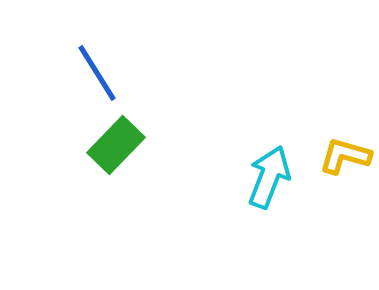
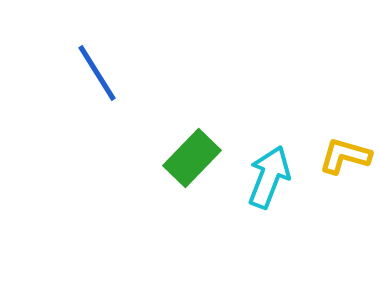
green rectangle: moved 76 px right, 13 px down
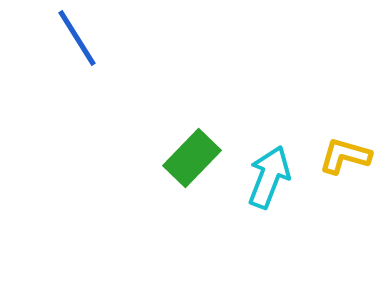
blue line: moved 20 px left, 35 px up
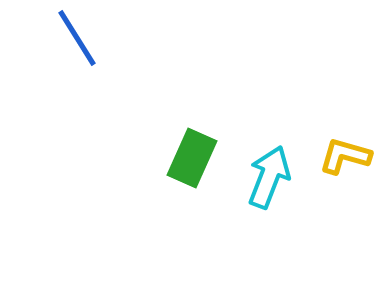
green rectangle: rotated 20 degrees counterclockwise
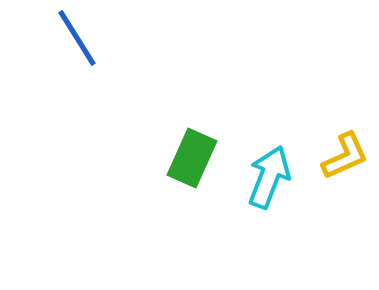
yellow L-shape: rotated 140 degrees clockwise
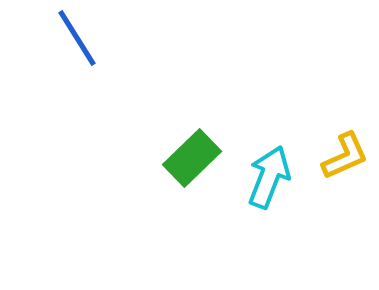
green rectangle: rotated 22 degrees clockwise
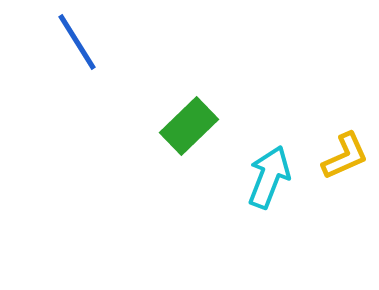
blue line: moved 4 px down
green rectangle: moved 3 px left, 32 px up
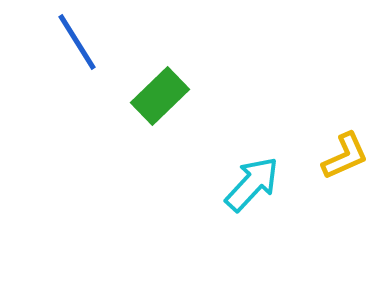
green rectangle: moved 29 px left, 30 px up
cyan arrow: moved 17 px left, 7 px down; rotated 22 degrees clockwise
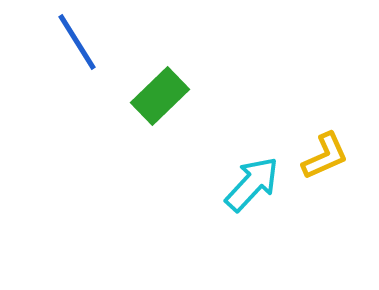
yellow L-shape: moved 20 px left
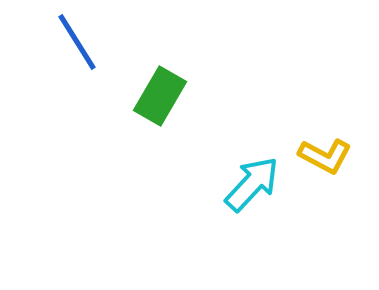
green rectangle: rotated 16 degrees counterclockwise
yellow L-shape: rotated 52 degrees clockwise
